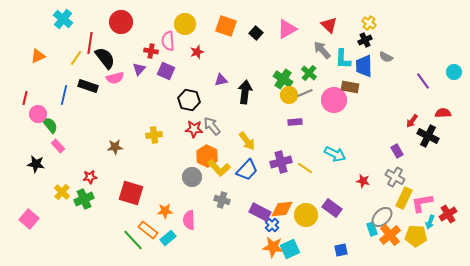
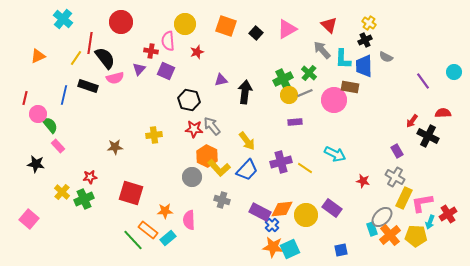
green cross at (283, 79): rotated 30 degrees clockwise
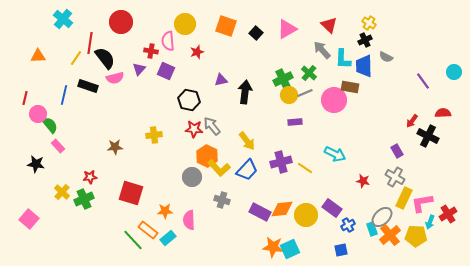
orange triangle at (38, 56): rotated 21 degrees clockwise
blue cross at (272, 225): moved 76 px right; rotated 16 degrees clockwise
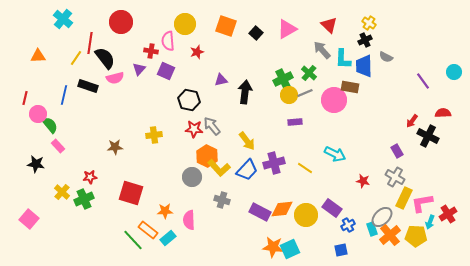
purple cross at (281, 162): moved 7 px left, 1 px down
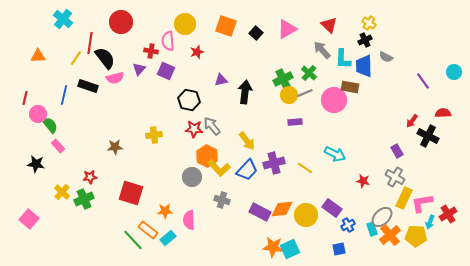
blue square at (341, 250): moved 2 px left, 1 px up
